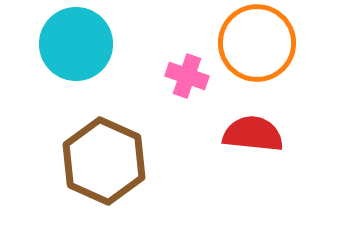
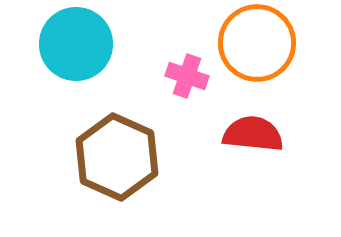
brown hexagon: moved 13 px right, 4 px up
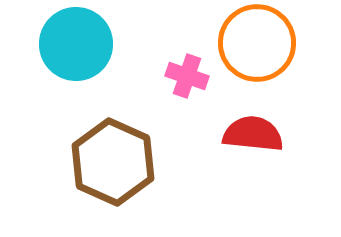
brown hexagon: moved 4 px left, 5 px down
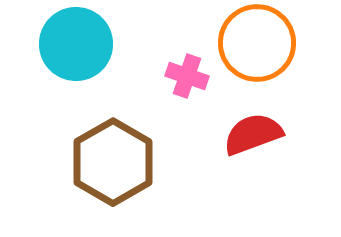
red semicircle: rotated 26 degrees counterclockwise
brown hexagon: rotated 6 degrees clockwise
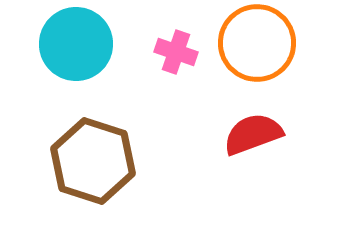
pink cross: moved 11 px left, 24 px up
brown hexagon: moved 20 px left, 1 px up; rotated 12 degrees counterclockwise
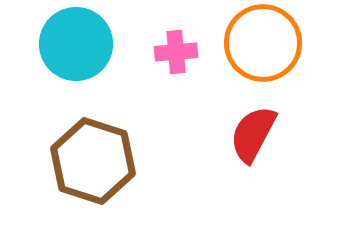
orange circle: moved 6 px right
pink cross: rotated 24 degrees counterclockwise
red semicircle: rotated 42 degrees counterclockwise
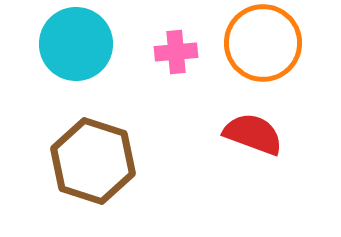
red semicircle: rotated 82 degrees clockwise
